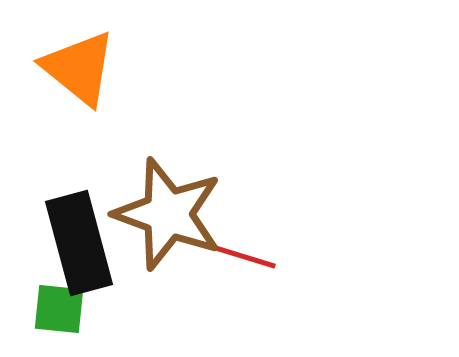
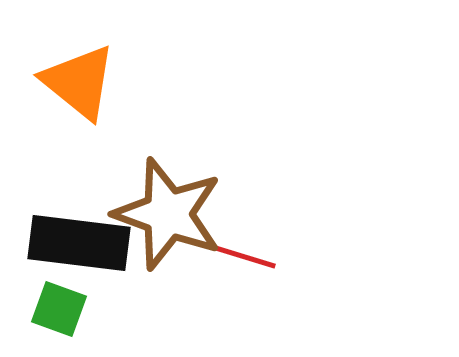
orange triangle: moved 14 px down
black rectangle: rotated 68 degrees counterclockwise
green square: rotated 14 degrees clockwise
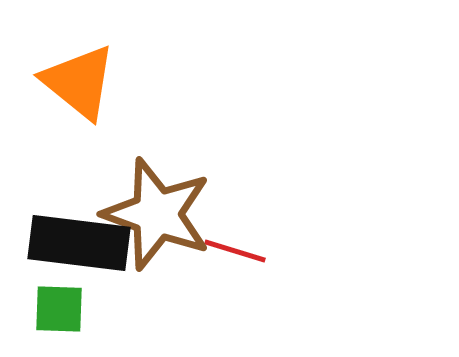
brown star: moved 11 px left
red line: moved 10 px left, 6 px up
green square: rotated 18 degrees counterclockwise
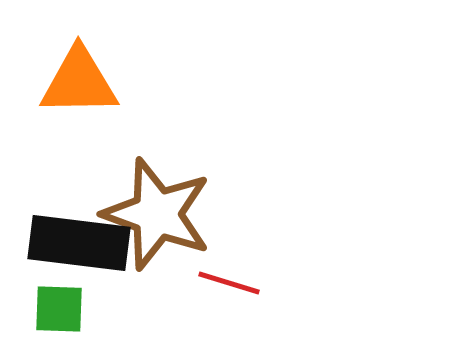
orange triangle: rotated 40 degrees counterclockwise
red line: moved 6 px left, 32 px down
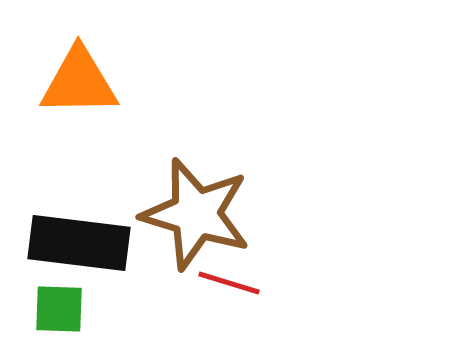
brown star: moved 39 px right; rotated 3 degrees counterclockwise
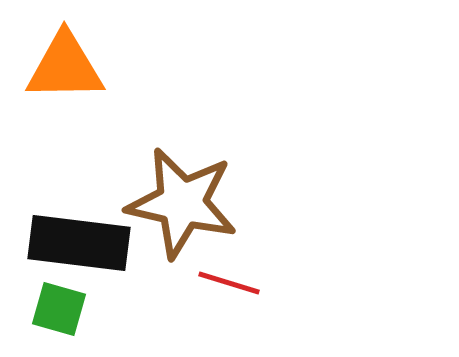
orange triangle: moved 14 px left, 15 px up
brown star: moved 14 px left, 11 px up; rotated 4 degrees counterclockwise
green square: rotated 14 degrees clockwise
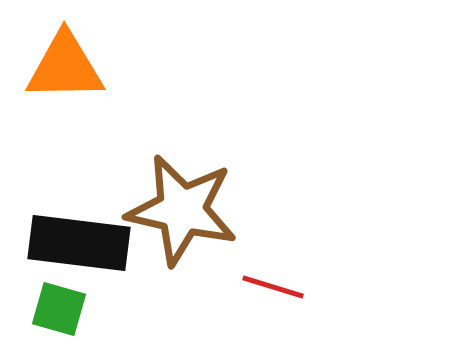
brown star: moved 7 px down
red line: moved 44 px right, 4 px down
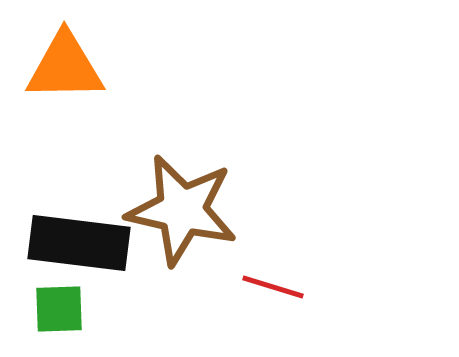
green square: rotated 18 degrees counterclockwise
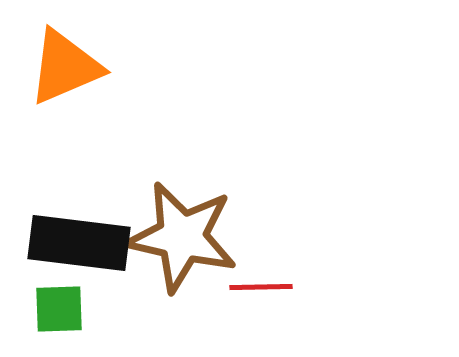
orange triangle: rotated 22 degrees counterclockwise
brown star: moved 27 px down
red line: moved 12 px left; rotated 18 degrees counterclockwise
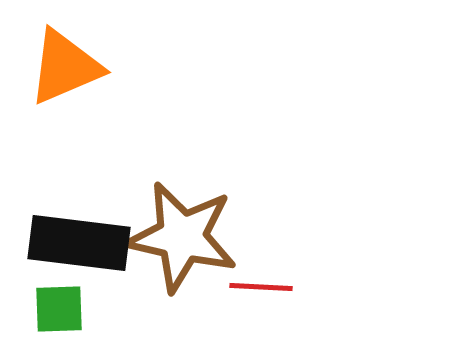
red line: rotated 4 degrees clockwise
